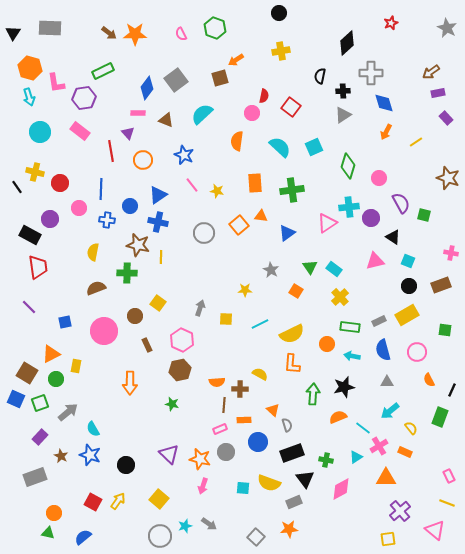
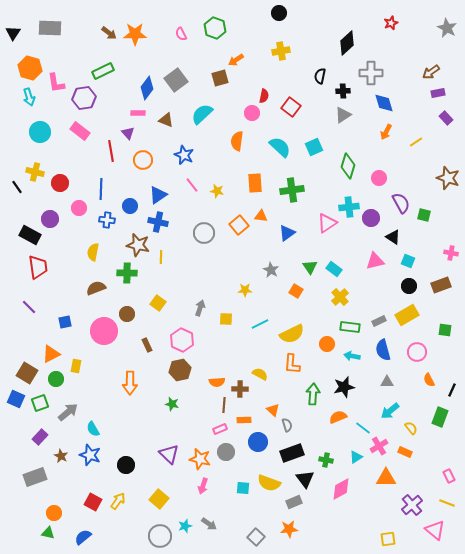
brown circle at (135, 316): moved 8 px left, 2 px up
purple cross at (400, 511): moved 12 px right, 6 px up
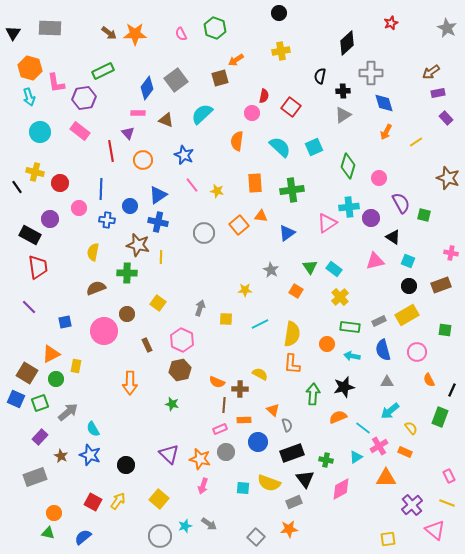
yellow semicircle at (292, 334): rotated 55 degrees counterclockwise
orange semicircle at (217, 382): rotated 28 degrees clockwise
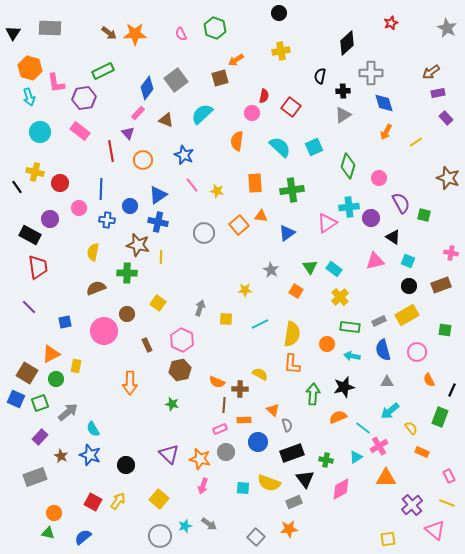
pink rectangle at (138, 113): rotated 48 degrees counterclockwise
orange rectangle at (405, 452): moved 17 px right
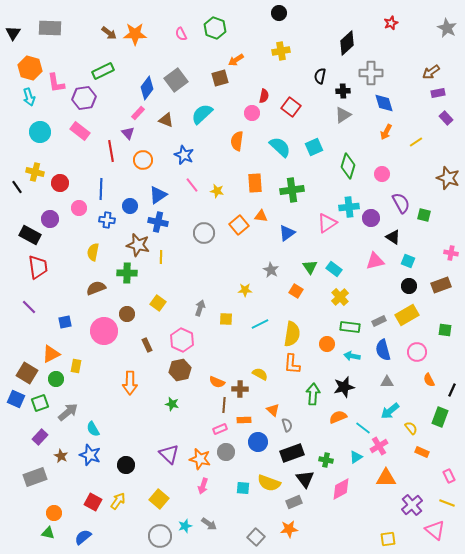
pink circle at (379, 178): moved 3 px right, 4 px up
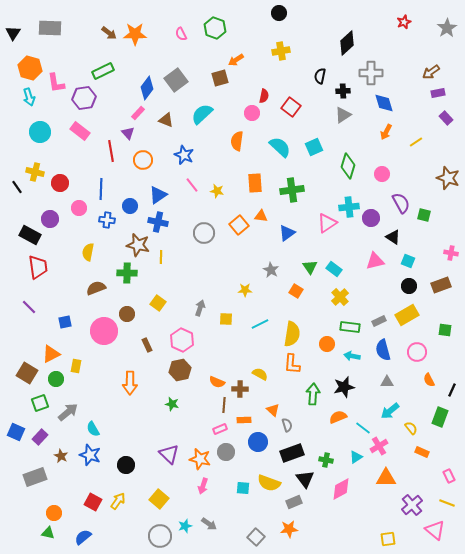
red star at (391, 23): moved 13 px right, 1 px up
gray star at (447, 28): rotated 12 degrees clockwise
yellow semicircle at (93, 252): moved 5 px left
blue square at (16, 399): moved 33 px down
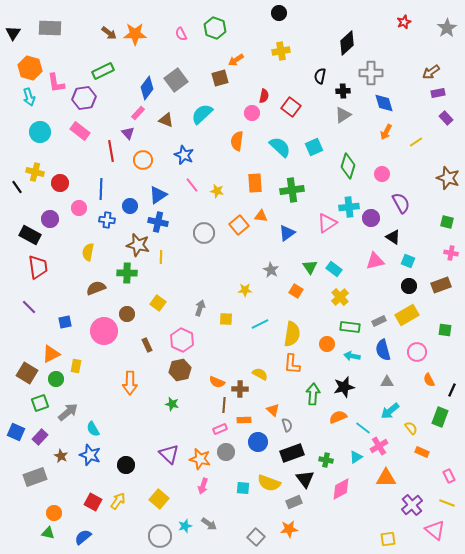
green square at (424, 215): moved 23 px right, 7 px down
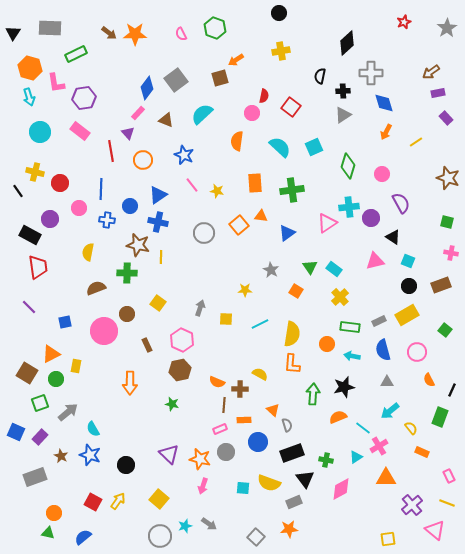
green rectangle at (103, 71): moved 27 px left, 17 px up
black line at (17, 187): moved 1 px right, 4 px down
green square at (445, 330): rotated 32 degrees clockwise
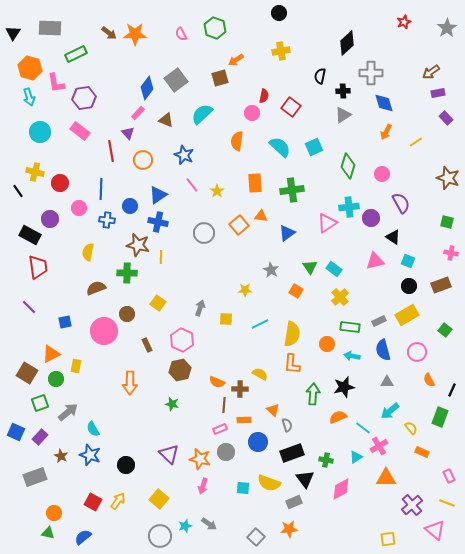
yellow star at (217, 191): rotated 24 degrees clockwise
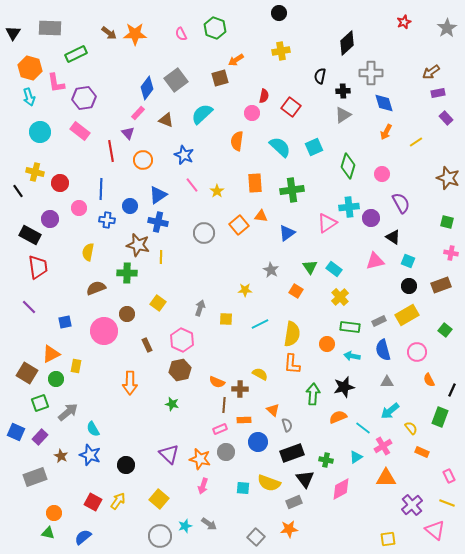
pink cross at (379, 446): moved 4 px right
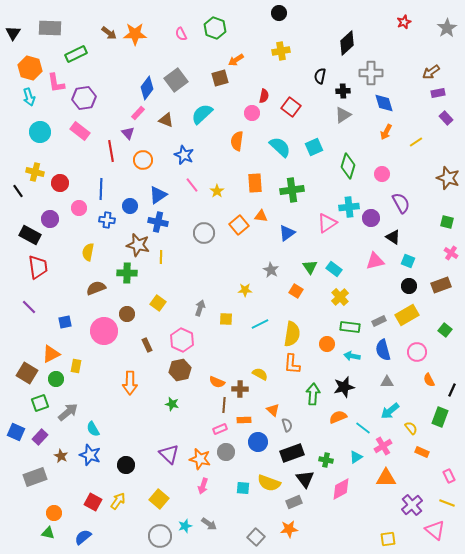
pink cross at (451, 253): rotated 24 degrees clockwise
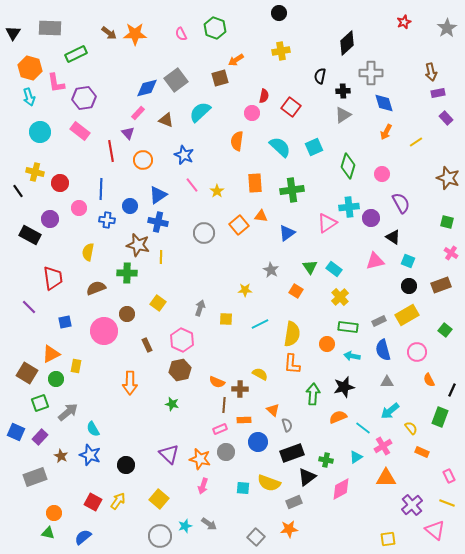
brown arrow at (431, 72): rotated 66 degrees counterclockwise
blue diamond at (147, 88): rotated 40 degrees clockwise
cyan semicircle at (202, 114): moved 2 px left, 2 px up
red trapezoid at (38, 267): moved 15 px right, 11 px down
green rectangle at (350, 327): moved 2 px left
black triangle at (305, 479): moved 2 px right, 2 px up; rotated 30 degrees clockwise
